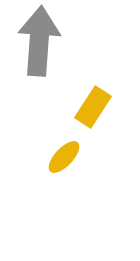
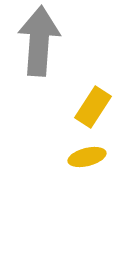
yellow ellipse: moved 23 px right; rotated 33 degrees clockwise
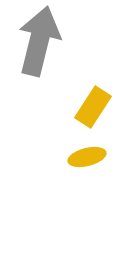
gray arrow: rotated 10 degrees clockwise
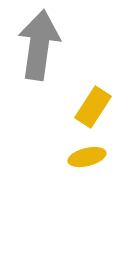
gray arrow: moved 4 px down; rotated 6 degrees counterclockwise
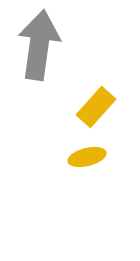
yellow rectangle: moved 3 px right; rotated 9 degrees clockwise
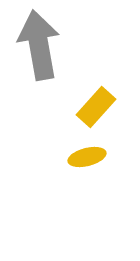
gray arrow: rotated 18 degrees counterclockwise
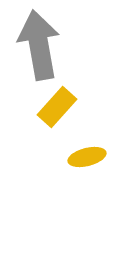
yellow rectangle: moved 39 px left
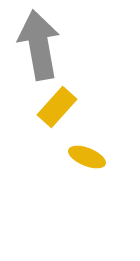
yellow ellipse: rotated 36 degrees clockwise
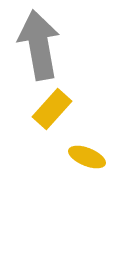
yellow rectangle: moved 5 px left, 2 px down
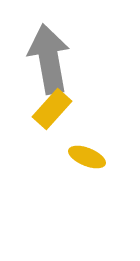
gray arrow: moved 10 px right, 14 px down
